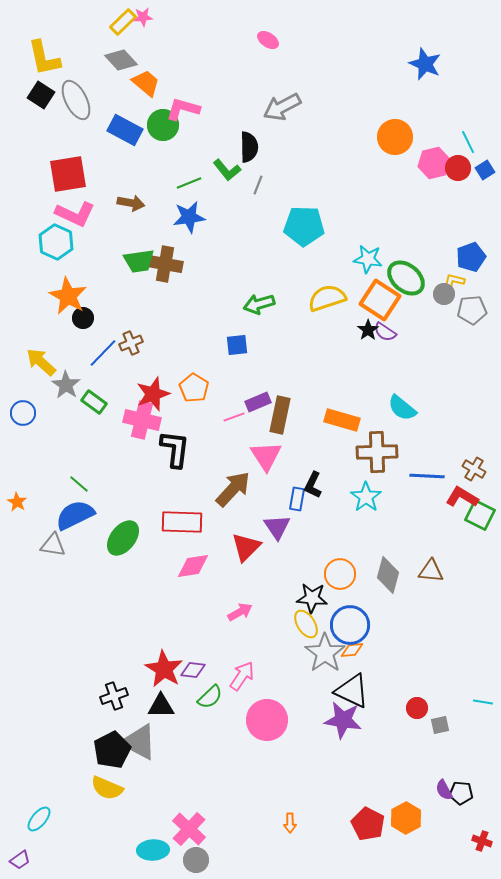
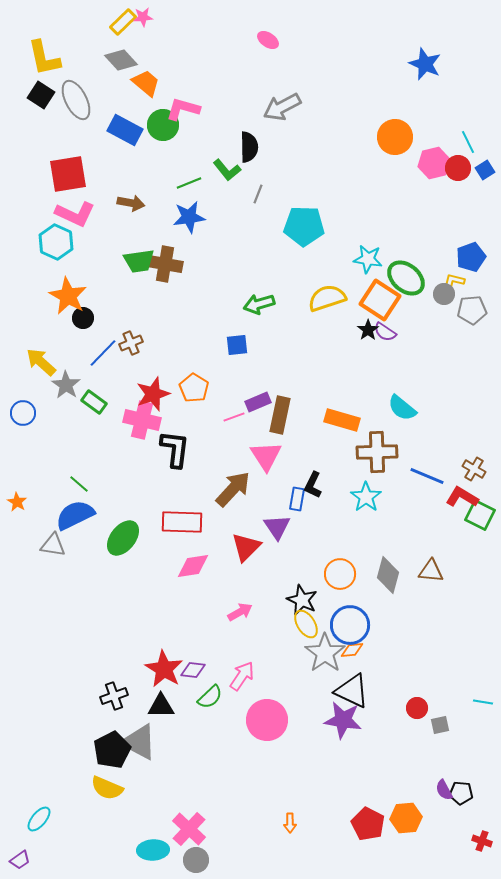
gray line at (258, 185): moved 9 px down
blue line at (427, 476): rotated 20 degrees clockwise
black star at (312, 598): moved 10 px left, 2 px down; rotated 20 degrees clockwise
orange hexagon at (406, 818): rotated 24 degrees clockwise
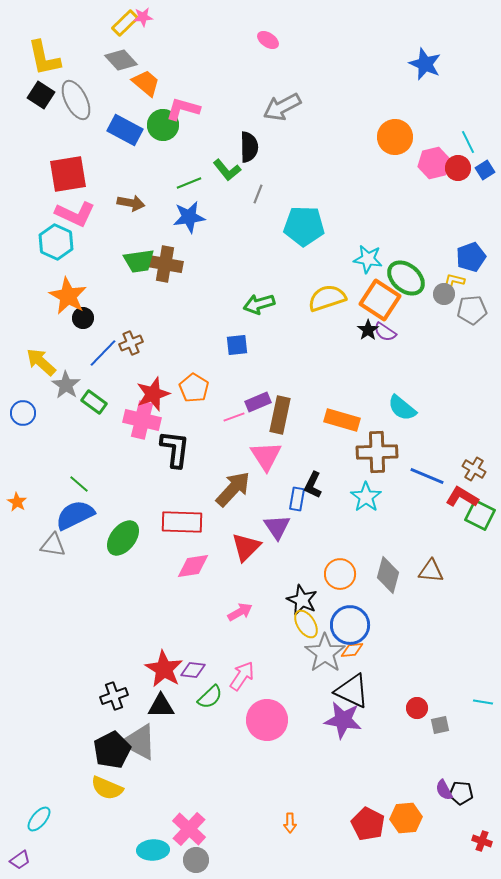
yellow rectangle at (123, 22): moved 2 px right, 1 px down
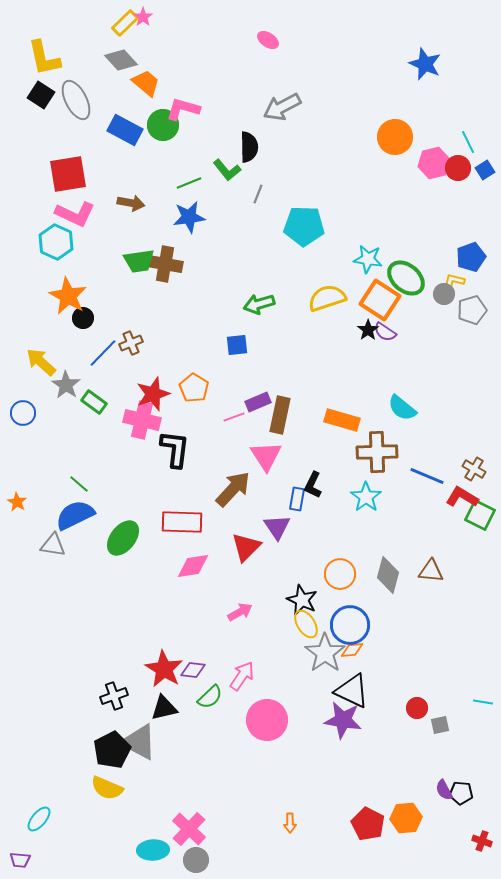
pink star at (143, 17): rotated 30 degrees counterclockwise
gray pentagon at (472, 310): rotated 12 degrees counterclockwise
black triangle at (161, 706): moved 3 px right, 2 px down; rotated 12 degrees counterclockwise
purple trapezoid at (20, 860): rotated 40 degrees clockwise
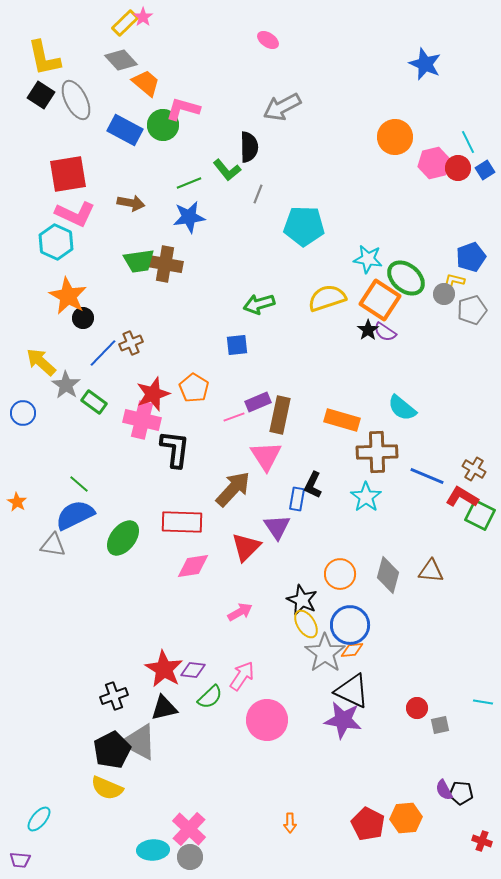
gray circle at (196, 860): moved 6 px left, 3 px up
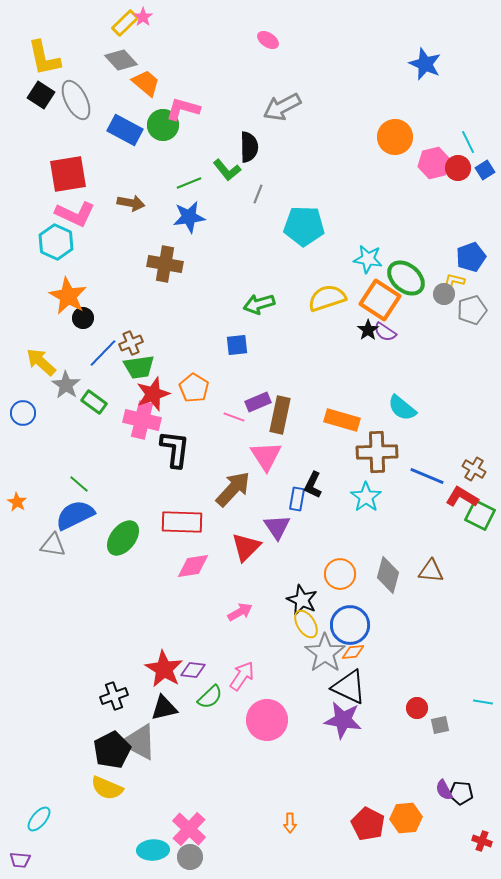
green trapezoid at (139, 261): moved 106 px down
pink line at (234, 417): rotated 40 degrees clockwise
orange diamond at (352, 650): moved 1 px right, 2 px down
black triangle at (352, 691): moved 3 px left, 4 px up
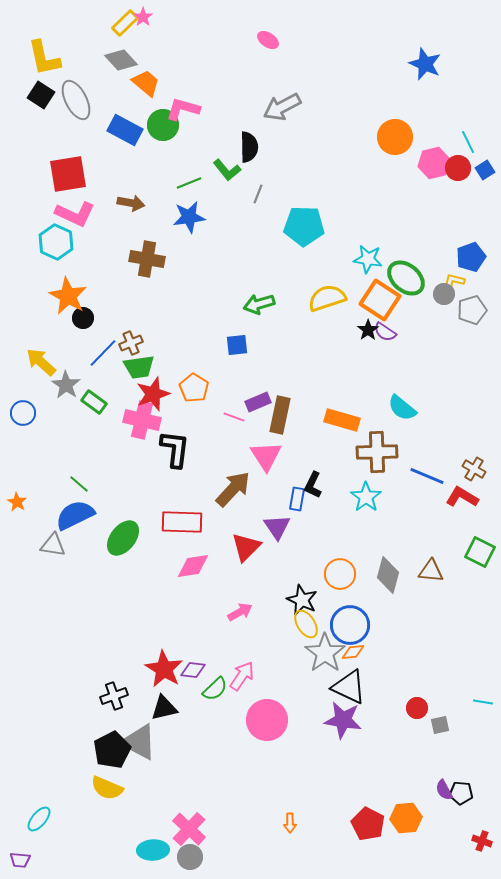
brown cross at (165, 264): moved 18 px left, 5 px up
green square at (480, 515): moved 37 px down
green semicircle at (210, 697): moved 5 px right, 8 px up
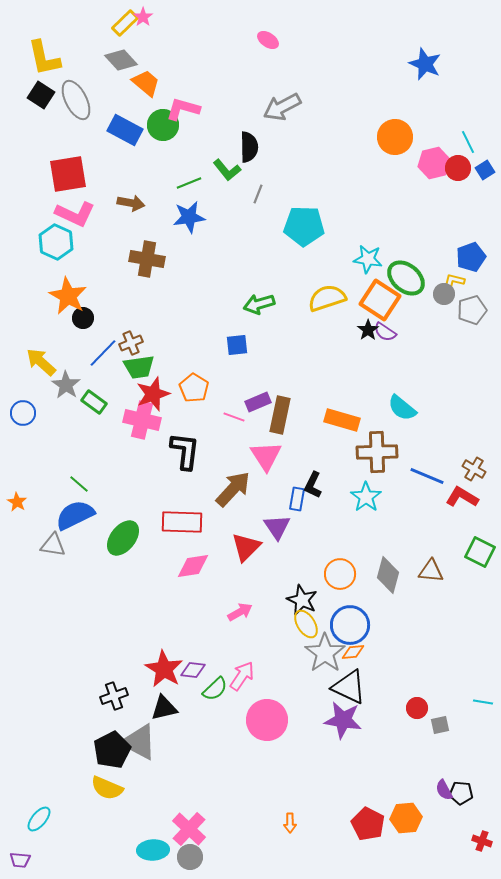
black L-shape at (175, 449): moved 10 px right, 2 px down
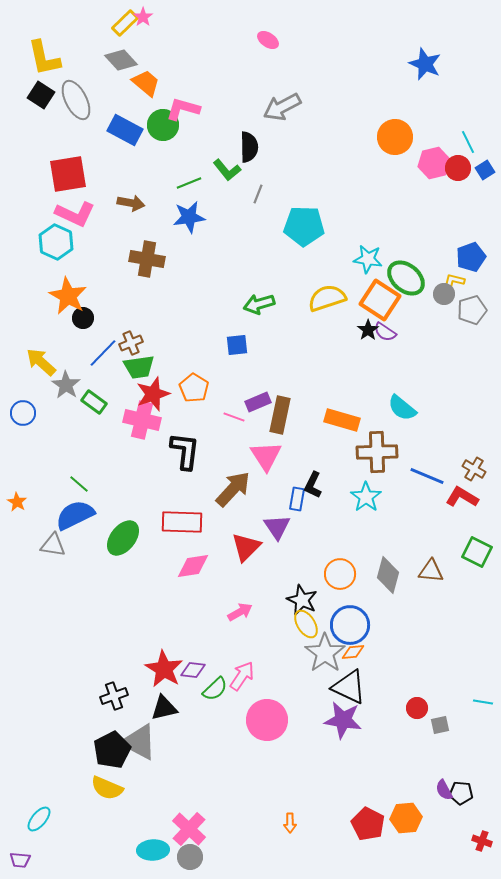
green square at (480, 552): moved 3 px left
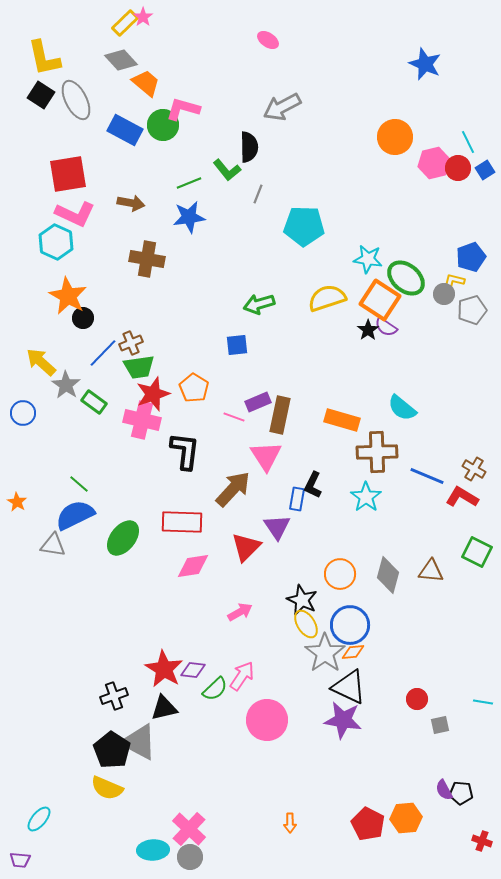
purple semicircle at (385, 332): moved 1 px right, 5 px up
red circle at (417, 708): moved 9 px up
black pentagon at (112, 750): rotated 12 degrees counterclockwise
